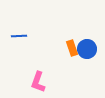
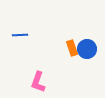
blue line: moved 1 px right, 1 px up
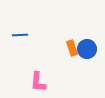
pink L-shape: rotated 15 degrees counterclockwise
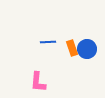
blue line: moved 28 px right, 7 px down
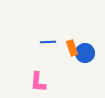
blue circle: moved 2 px left, 4 px down
